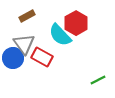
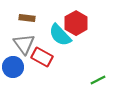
brown rectangle: moved 2 px down; rotated 35 degrees clockwise
blue circle: moved 9 px down
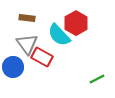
cyan semicircle: moved 1 px left
gray triangle: moved 3 px right
green line: moved 1 px left, 1 px up
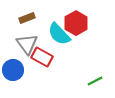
brown rectangle: rotated 28 degrees counterclockwise
cyan semicircle: moved 1 px up
blue circle: moved 3 px down
green line: moved 2 px left, 2 px down
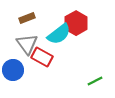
cyan semicircle: rotated 85 degrees counterclockwise
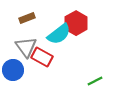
gray triangle: moved 1 px left, 3 px down
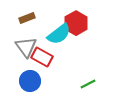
blue circle: moved 17 px right, 11 px down
green line: moved 7 px left, 3 px down
